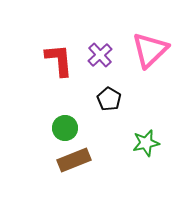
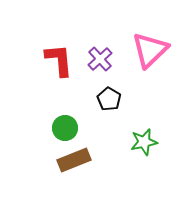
purple cross: moved 4 px down
green star: moved 2 px left, 1 px up
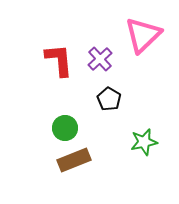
pink triangle: moved 7 px left, 15 px up
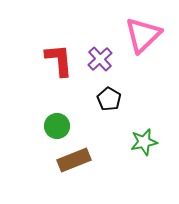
green circle: moved 8 px left, 2 px up
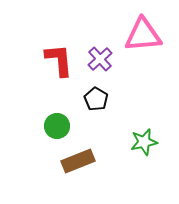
pink triangle: rotated 39 degrees clockwise
black pentagon: moved 13 px left
brown rectangle: moved 4 px right, 1 px down
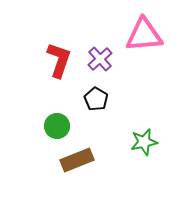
pink triangle: moved 1 px right
red L-shape: rotated 24 degrees clockwise
brown rectangle: moved 1 px left, 1 px up
